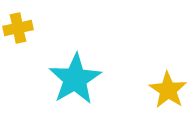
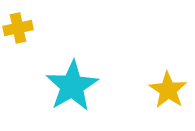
cyan star: moved 3 px left, 7 px down
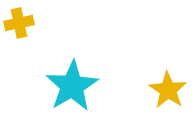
yellow cross: moved 1 px right, 5 px up
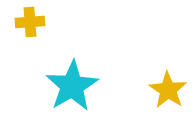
yellow cross: moved 11 px right, 1 px up; rotated 8 degrees clockwise
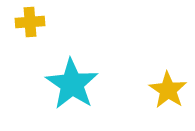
cyan star: moved 2 px up; rotated 8 degrees counterclockwise
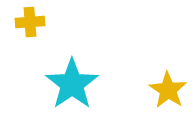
cyan star: rotated 4 degrees clockwise
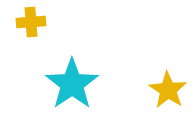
yellow cross: moved 1 px right
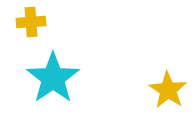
cyan star: moved 19 px left, 6 px up
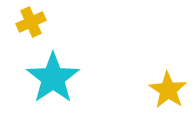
yellow cross: rotated 20 degrees counterclockwise
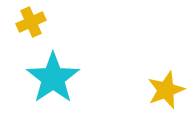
yellow star: moved 2 px left; rotated 18 degrees clockwise
